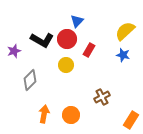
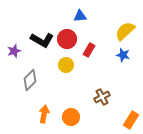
blue triangle: moved 3 px right, 5 px up; rotated 40 degrees clockwise
orange circle: moved 2 px down
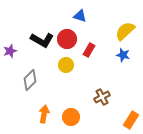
blue triangle: rotated 24 degrees clockwise
purple star: moved 4 px left
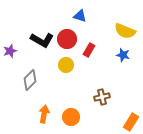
yellow semicircle: rotated 115 degrees counterclockwise
brown cross: rotated 14 degrees clockwise
orange rectangle: moved 2 px down
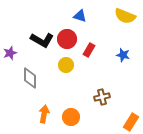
yellow semicircle: moved 15 px up
purple star: moved 2 px down
gray diamond: moved 2 px up; rotated 45 degrees counterclockwise
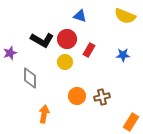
blue star: rotated 16 degrees counterclockwise
yellow circle: moved 1 px left, 3 px up
orange circle: moved 6 px right, 21 px up
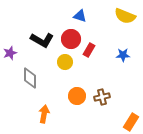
red circle: moved 4 px right
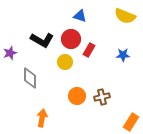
orange arrow: moved 2 px left, 4 px down
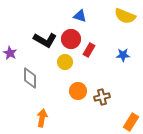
black L-shape: moved 3 px right
purple star: rotated 24 degrees counterclockwise
orange circle: moved 1 px right, 5 px up
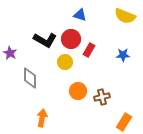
blue triangle: moved 1 px up
orange rectangle: moved 7 px left
